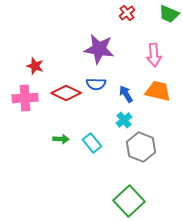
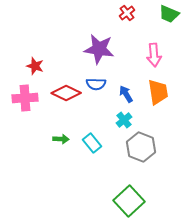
orange trapezoid: moved 1 px down; rotated 68 degrees clockwise
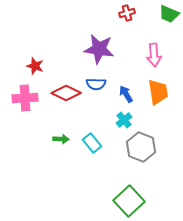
red cross: rotated 21 degrees clockwise
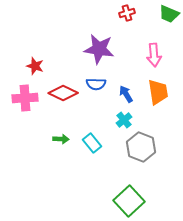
red diamond: moved 3 px left
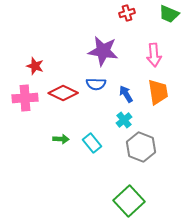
purple star: moved 4 px right, 2 px down
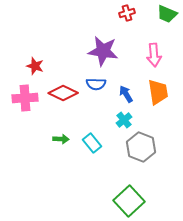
green trapezoid: moved 2 px left
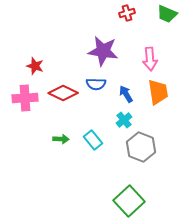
pink arrow: moved 4 px left, 4 px down
cyan rectangle: moved 1 px right, 3 px up
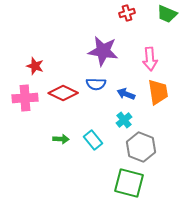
blue arrow: rotated 36 degrees counterclockwise
green square: moved 18 px up; rotated 32 degrees counterclockwise
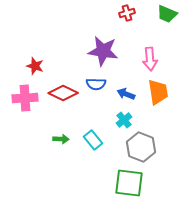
green square: rotated 8 degrees counterclockwise
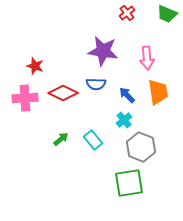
red cross: rotated 21 degrees counterclockwise
pink arrow: moved 3 px left, 1 px up
blue arrow: moved 1 px right, 1 px down; rotated 24 degrees clockwise
green arrow: rotated 42 degrees counterclockwise
green square: rotated 16 degrees counterclockwise
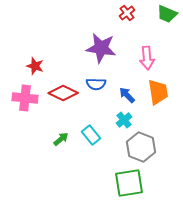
purple star: moved 2 px left, 3 px up
pink cross: rotated 10 degrees clockwise
cyan rectangle: moved 2 px left, 5 px up
